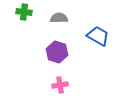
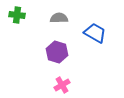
green cross: moved 7 px left, 3 px down
blue trapezoid: moved 3 px left, 3 px up
pink cross: moved 2 px right; rotated 21 degrees counterclockwise
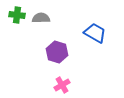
gray semicircle: moved 18 px left
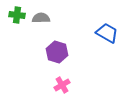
blue trapezoid: moved 12 px right
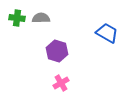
green cross: moved 3 px down
purple hexagon: moved 1 px up
pink cross: moved 1 px left, 2 px up
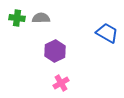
purple hexagon: moved 2 px left; rotated 15 degrees clockwise
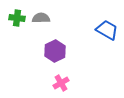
blue trapezoid: moved 3 px up
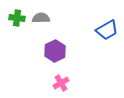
blue trapezoid: rotated 120 degrees clockwise
